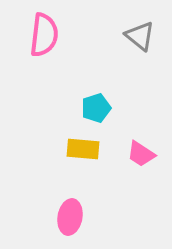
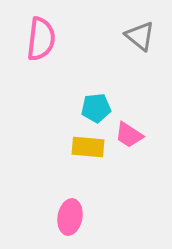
pink semicircle: moved 3 px left, 4 px down
cyan pentagon: rotated 12 degrees clockwise
yellow rectangle: moved 5 px right, 2 px up
pink trapezoid: moved 12 px left, 19 px up
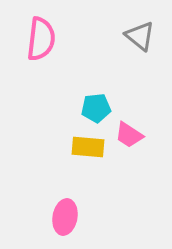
pink ellipse: moved 5 px left
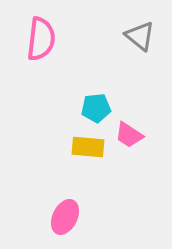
pink ellipse: rotated 16 degrees clockwise
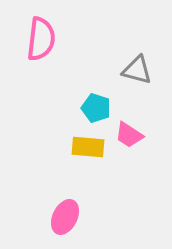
gray triangle: moved 3 px left, 34 px down; rotated 24 degrees counterclockwise
cyan pentagon: rotated 24 degrees clockwise
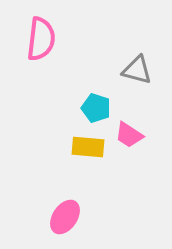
pink ellipse: rotated 8 degrees clockwise
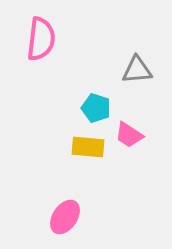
gray triangle: rotated 20 degrees counterclockwise
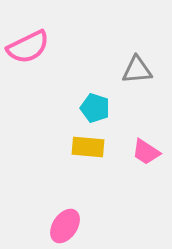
pink semicircle: moved 13 px left, 8 px down; rotated 57 degrees clockwise
cyan pentagon: moved 1 px left
pink trapezoid: moved 17 px right, 17 px down
pink ellipse: moved 9 px down
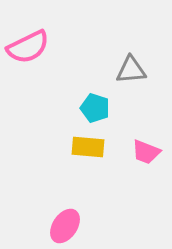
gray triangle: moved 6 px left
pink trapezoid: rotated 12 degrees counterclockwise
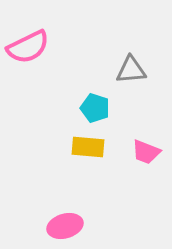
pink ellipse: rotated 40 degrees clockwise
